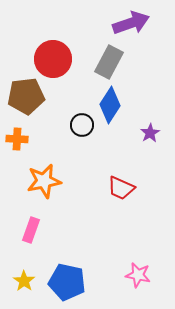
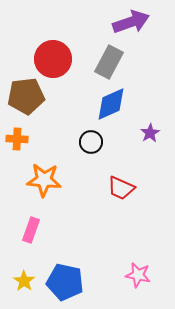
purple arrow: moved 1 px up
blue diamond: moved 1 px right, 1 px up; rotated 33 degrees clockwise
black circle: moved 9 px right, 17 px down
orange star: moved 1 px up; rotated 16 degrees clockwise
blue pentagon: moved 2 px left
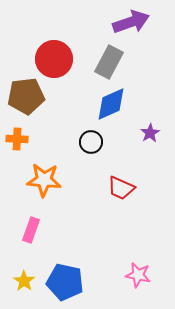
red circle: moved 1 px right
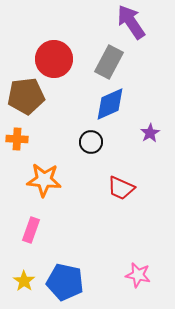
purple arrow: rotated 105 degrees counterclockwise
blue diamond: moved 1 px left
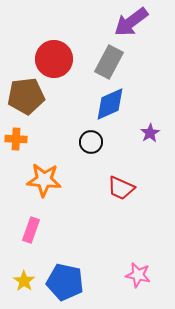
purple arrow: rotated 93 degrees counterclockwise
orange cross: moved 1 px left
